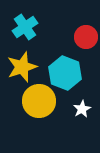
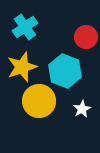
cyan hexagon: moved 2 px up
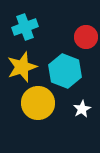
cyan cross: rotated 15 degrees clockwise
yellow circle: moved 1 px left, 2 px down
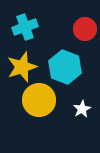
red circle: moved 1 px left, 8 px up
cyan hexagon: moved 4 px up
yellow circle: moved 1 px right, 3 px up
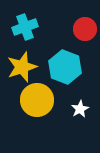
yellow circle: moved 2 px left
white star: moved 2 px left
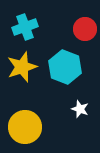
yellow circle: moved 12 px left, 27 px down
white star: rotated 24 degrees counterclockwise
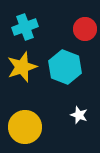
white star: moved 1 px left, 6 px down
